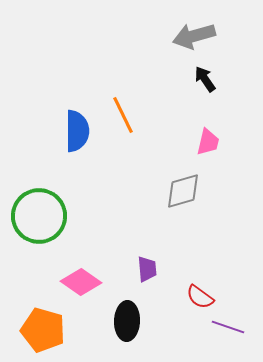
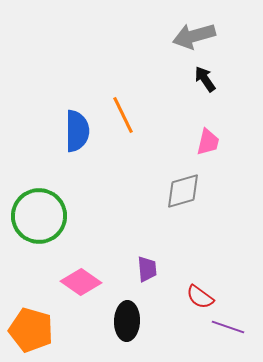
orange pentagon: moved 12 px left
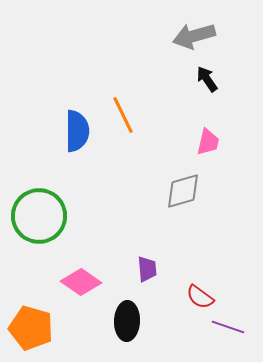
black arrow: moved 2 px right
orange pentagon: moved 2 px up
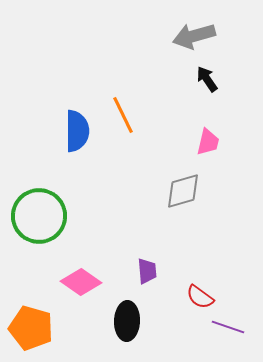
purple trapezoid: moved 2 px down
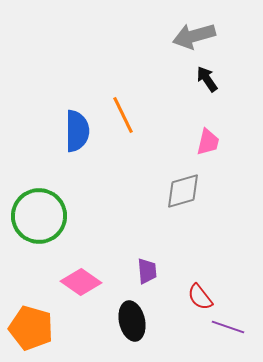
red semicircle: rotated 16 degrees clockwise
black ellipse: moved 5 px right; rotated 15 degrees counterclockwise
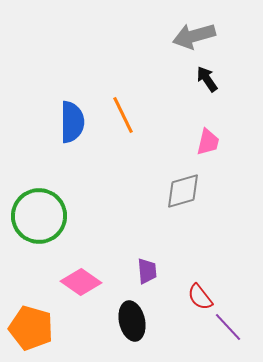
blue semicircle: moved 5 px left, 9 px up
purple line: rotated 28 degrees clockwise
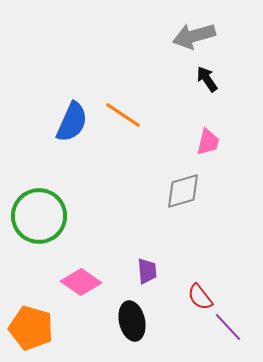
orange line: rotated 30 degrees counterclockwise
blue semicircle: rotated 24 degrees clockwise
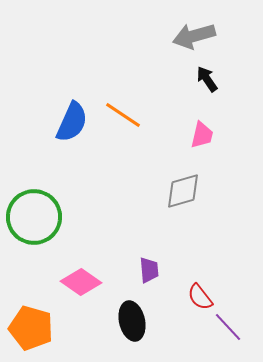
pink trapezoid: moved 6 px left, 7 px up
green circle: moved 5 px left, 1 px down
purple trapezoid: moved 2 px right, 1 px up
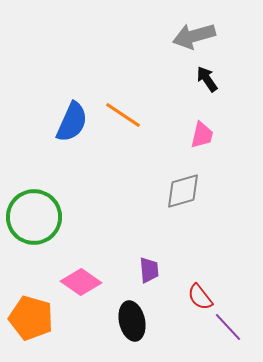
orange pentagon: moved 10 px up
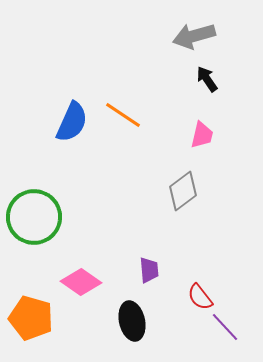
gray diamond: rotated 21 degrees counterclockwise
purple line: moved 3 px left
